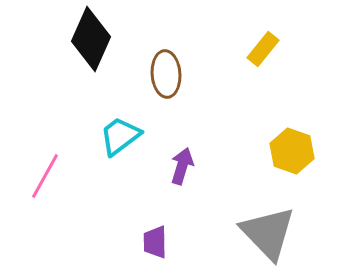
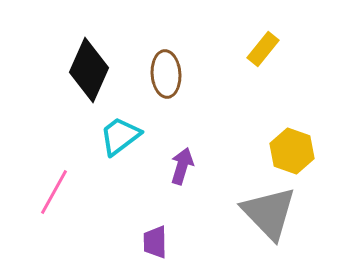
black diamond: moved 2 px left, 31 px down
pink line: moved 9 px right, 16 px down
gray triangle: moved 1 px right, 20 px up
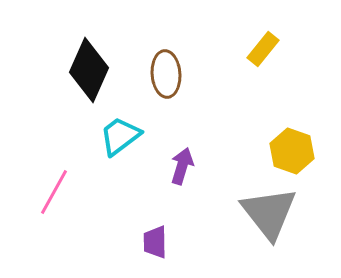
gray triangle: rotated 6 degrees clockwise
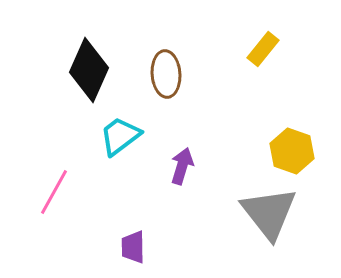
purple trapezoid: moved 22 px left, 5 px down
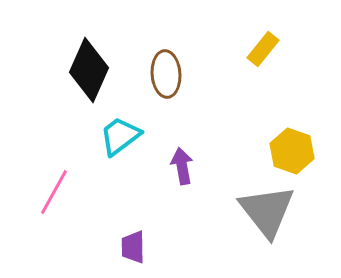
purple arrow: rotated 27 degrees counterclockwise
gray triangle: moved 2 px left, 2 px up
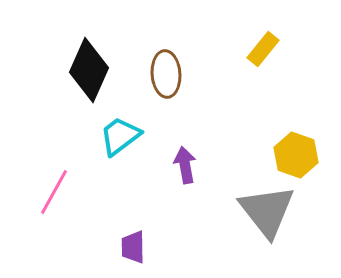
yellow hexagon: moved 4 px right, 4 px down
purple arrow: moved 3 px right, 1 px up
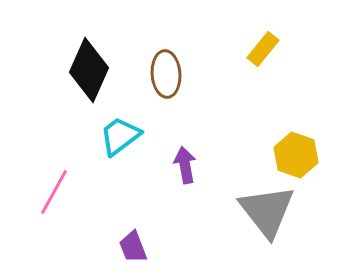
purple trapezoid: rotated 20 degrees counterclockwise
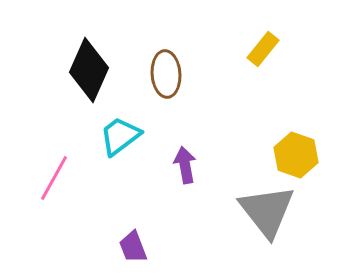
pink line: moved 14 px up
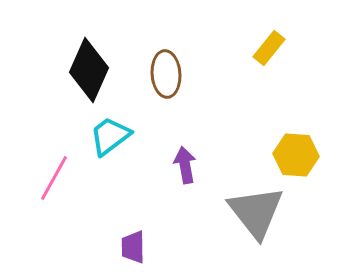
yellow rectangle: moved 6 px right, 1 px up
cyan trapezoid: moved 10 px left
yellow hexagon: rotated 15 degrees counterclockwise
gray triangle: moved 11 px left, 1 px down
purple trapezoid: rotated 20 degrees clockwise
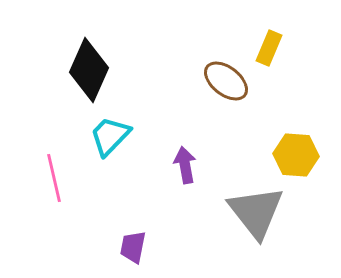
yellow rectangle: rotated 16 degrees counterclockwise
brown ellipse: moved 60 px right, 7 px down; rotated 48 degrees counterclockwise
cyan trapezoid: rotated 9 degrees counterclockwise
pink line: rotated 42 degrees counterclockwise
purple trapezoid: rotated 12 degrees clockwise
